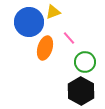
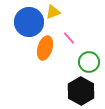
green circle: moved 4 px right
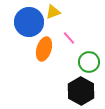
orange ellipse: moved 1 px left, 1 px down
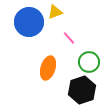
yellow triangle: moved 2 px right
orange ellipse: moved 4 px right, 19 px down
black hexagon: moved 1 px right, 1 px up; rotated 12 degrees clockwise
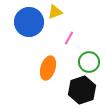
pink line: rotated 72 degrees clockwise
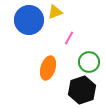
blue circle: moved 2 px up
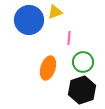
pink line: rotated 24 degrees counterclockwise
green circle: moved 6 px left
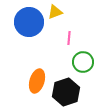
blue circle: moved 2 px down
orange ellipse: moved 11 px left, 13 px down
black hexagon: moved 16 px left, 2 px down
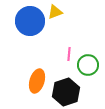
blue circle: moved 1 px right, 1 px up
pink line: moved 16 px down
green circle: moved 5 px right, 3 px down
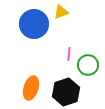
yellow triangle: moved 6 px right
blue circle: moved 4 px right, 3 px down
orange ellipse: moved 6 px left, 7 px down
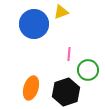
green circle: moved 5 px down
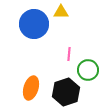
yellow triangle: rotated 21 degrees clockwise
